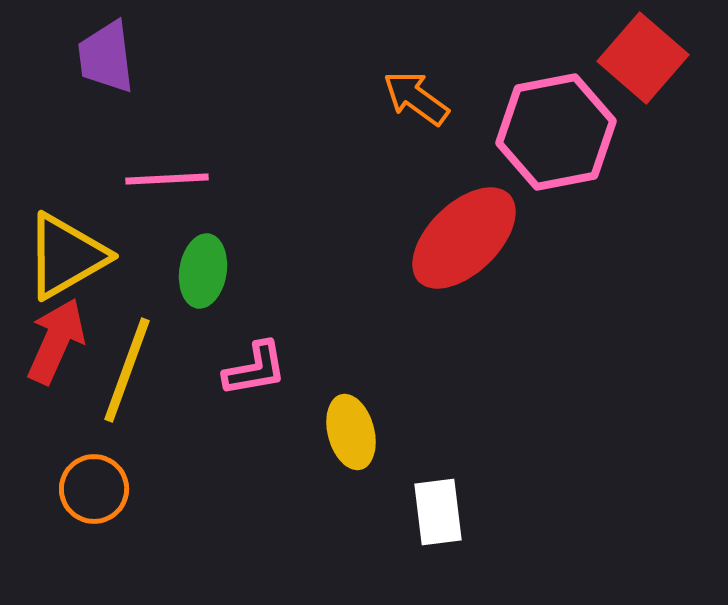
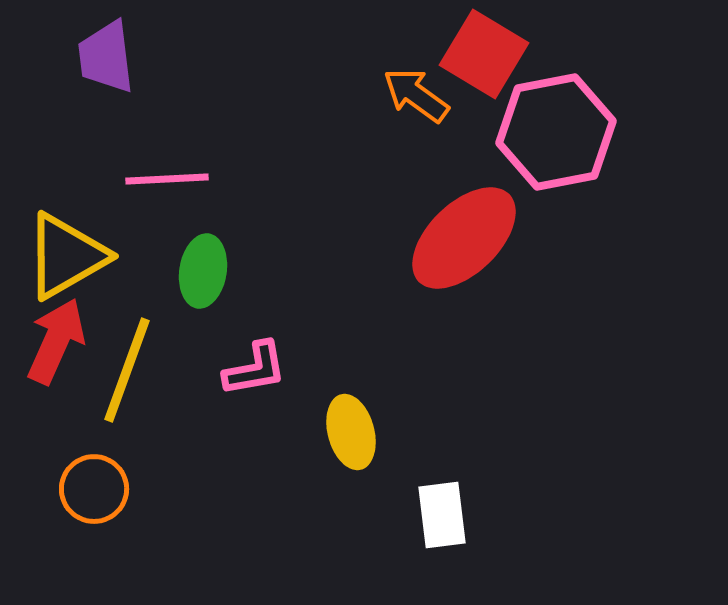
red square: moved 159 px left, 4 px up; rotated 10 degrees counterclockwise
orange arrow: moved 3 px up
white rectangle: moved 4 px right, 3 px down
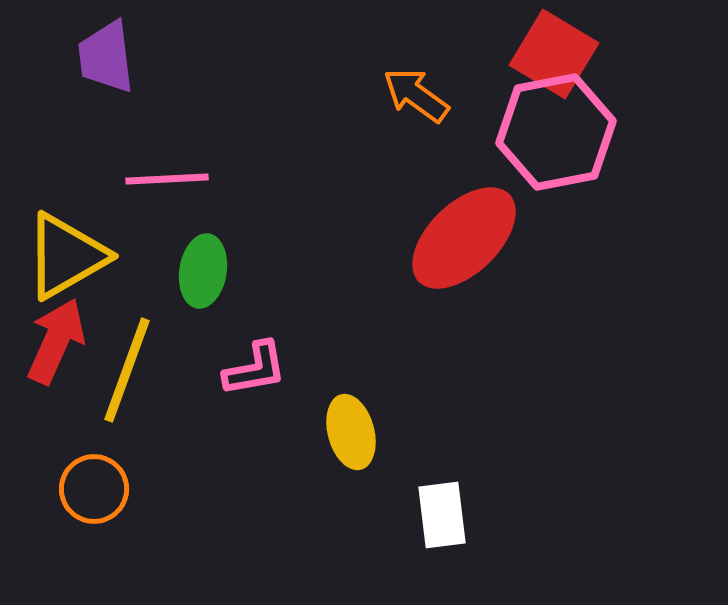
red square: moved 70 px right
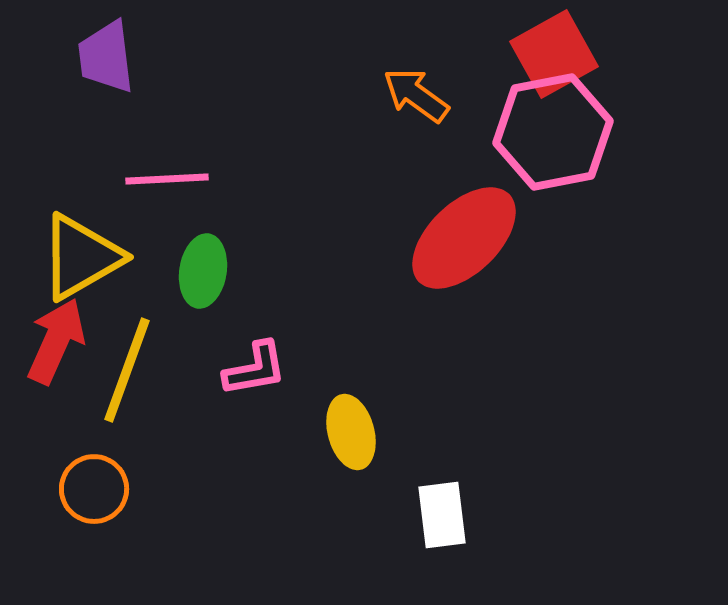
red square: rotated 30 degrees clockwise
pink hexagon: moved 3 px left
yellow triangle: moved 15 px right, 1 px down
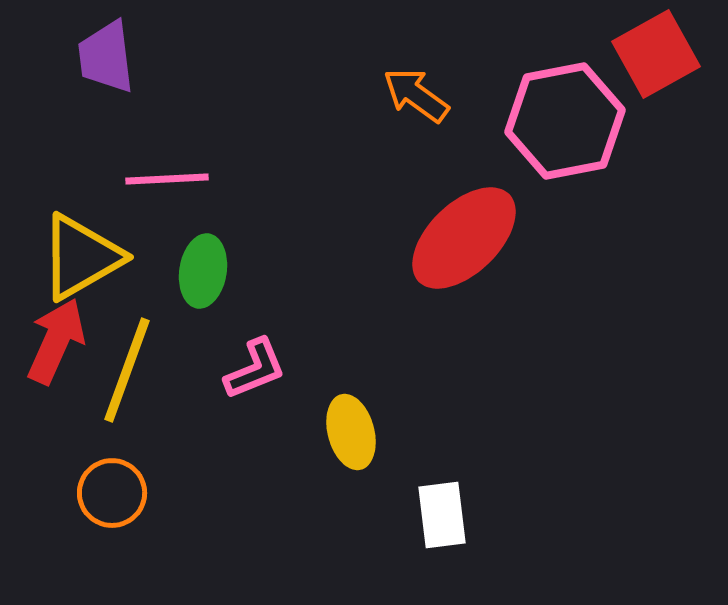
red square: moved 102 px right
pink hexagon: moved 12 px right, 11 px up
pink L-shape: rotated 12 degrees counterclockwise
orange circle: moved 18 px right, 4 px down
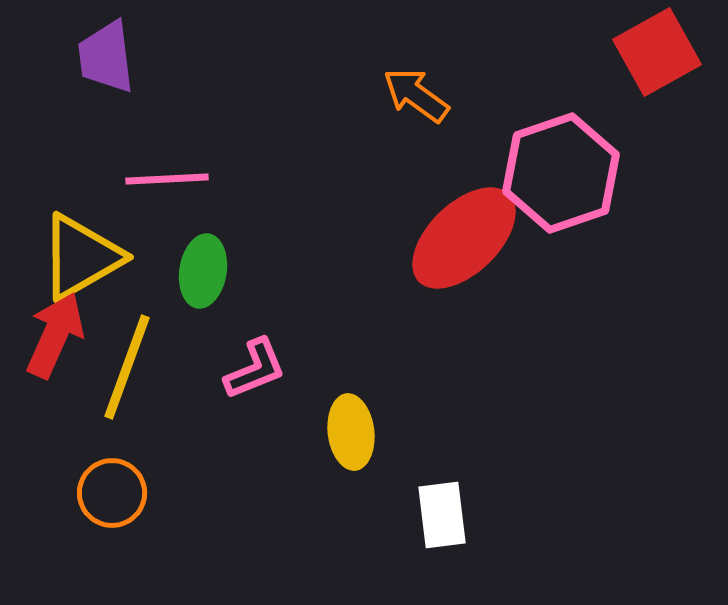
red square: moved 1 px right, 2 px up
pink hexagon: moved 4 px left, 52 px down; rotated 8 degrees counterclockwise
red arrow: moved 1 px left, 6 px up
yellow line: moved 3 px up
yellow ellipse: rotated 8 degrees clockwise
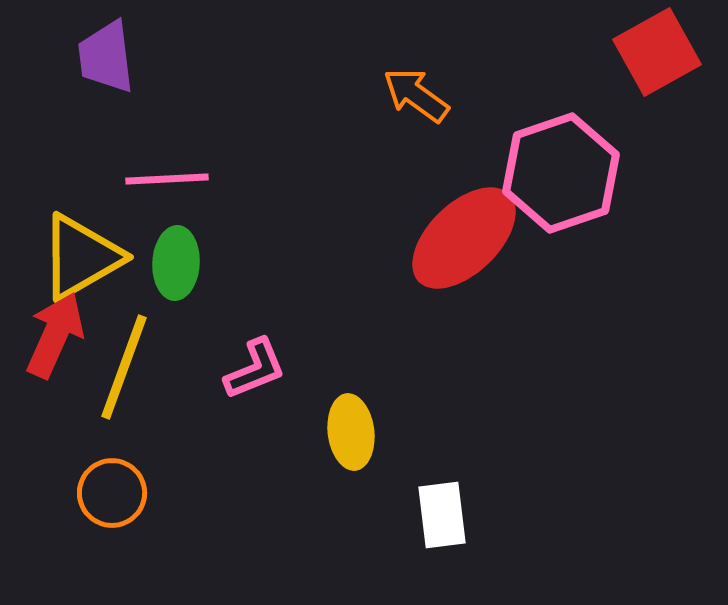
green ellipse: moved 27 px left, 8 px up; rotated 6 degrees counterclockwise
yellow line: moved 3 px left
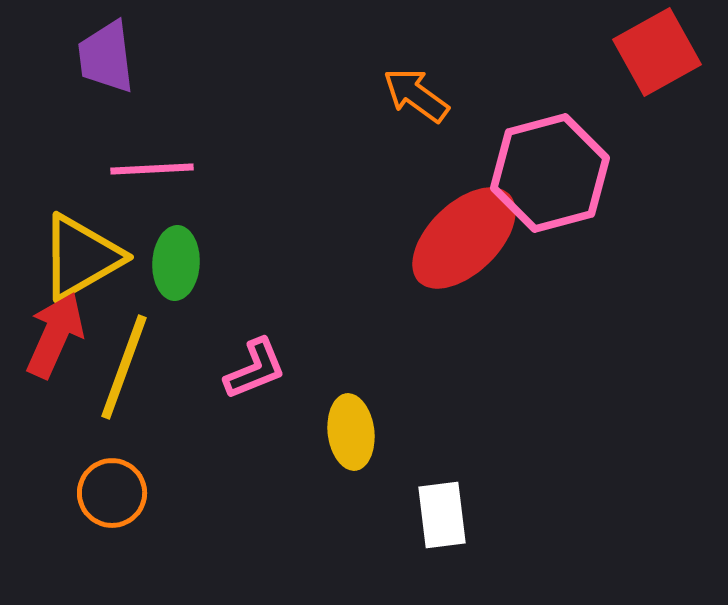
pink hexagon: moved 11 px left; rotated 4 degrees clockwise
pink line: moved 15 px left, 10 px up
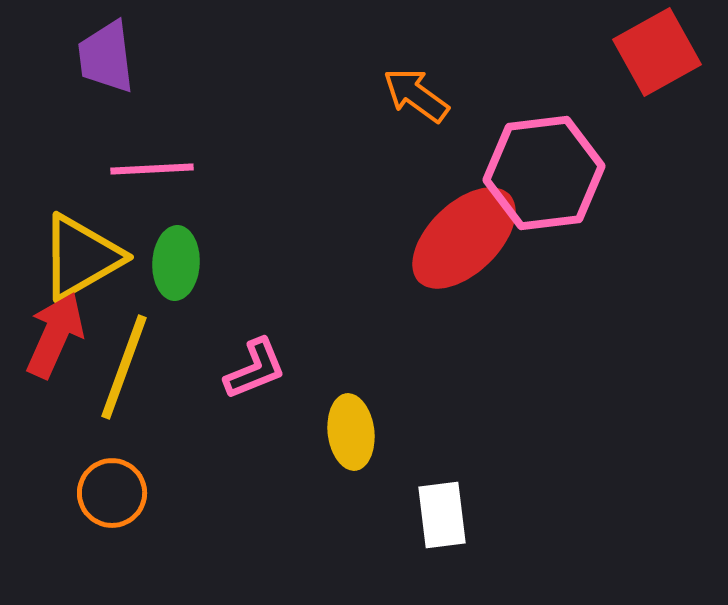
pink hexagon: moved 6 px left; rotated 8 degrees clockwise
